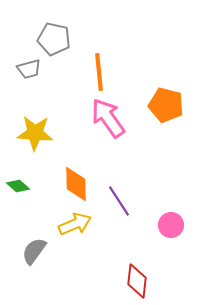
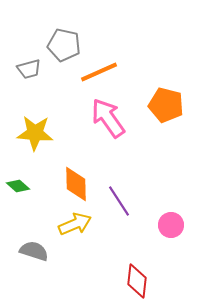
gray pentagon: moved 10 px right, 6 px down
orange line: rotated 72 degrees clockwise
gray semicircle: rotated 72 degrees clockwise
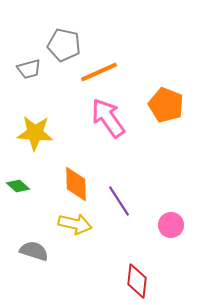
orange pentagon: rotated 8 degrees clockwise
yellow arrow: rotated 36 degrees clockwise
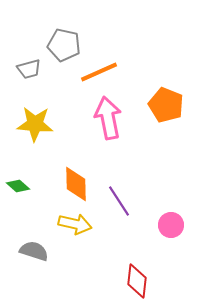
pink arrow: rotated 24 degrees clockwise
yellow star: moved 9 px up
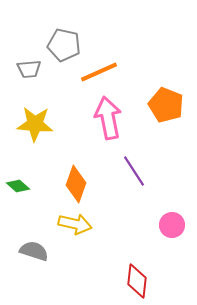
gray trapezoid: rotated 10 degrees clockwise
orange diamond: rotated 21 degrees clockwise
purple line: moved 15 px right, 30 px up
pink circle: moved 1 px right
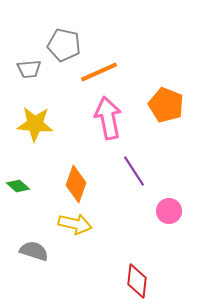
pink circle: moved 3 px left, 14 px up
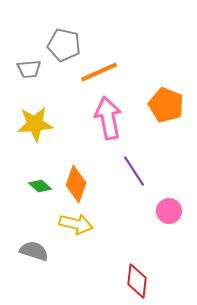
yellow star: rotated 9 degrees counterclockwise
green diamond: moved 22 px right
yellow arrow: moved 1 px right
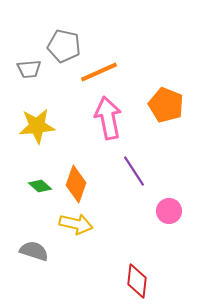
gray pentagon: moved 1 px down
yellow star: moved 2 px right, 2 px down
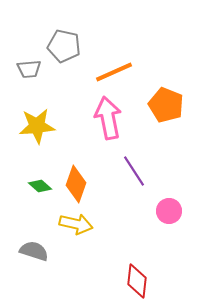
orange line: moved 15 px right
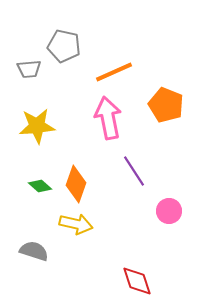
red diamond: rotated 24 degrees counterclockwise
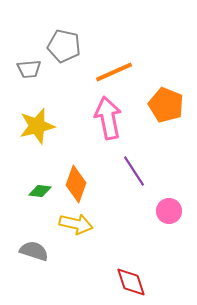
yellow star: rotated 9 degrees counterclockwise
green diamond: moved 5 px down; rotated 35 degrees counterclockwise
red diamond: moved 6 px left, 1 px down
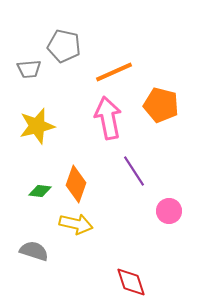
orange pentagon: moved 5 px left; rotated 8 degrees counterclockwise
